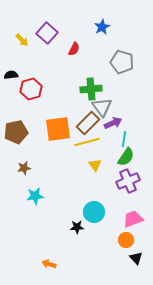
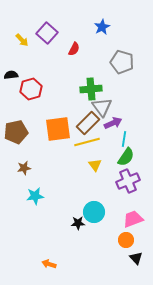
black star: moved 1 px right, 4 px up
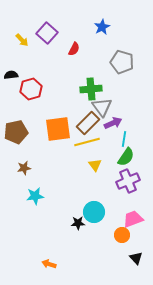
orange circle: moved 4 px left, 5 px up
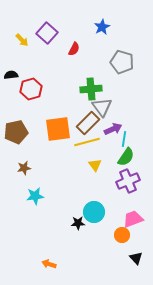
purple arrow: moved 6 px down
